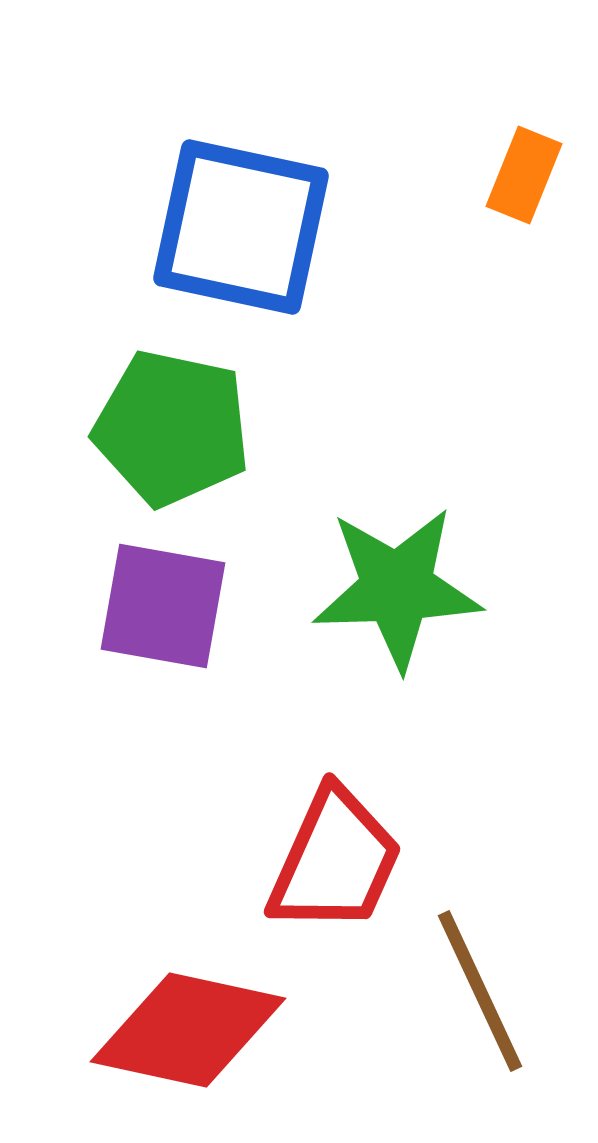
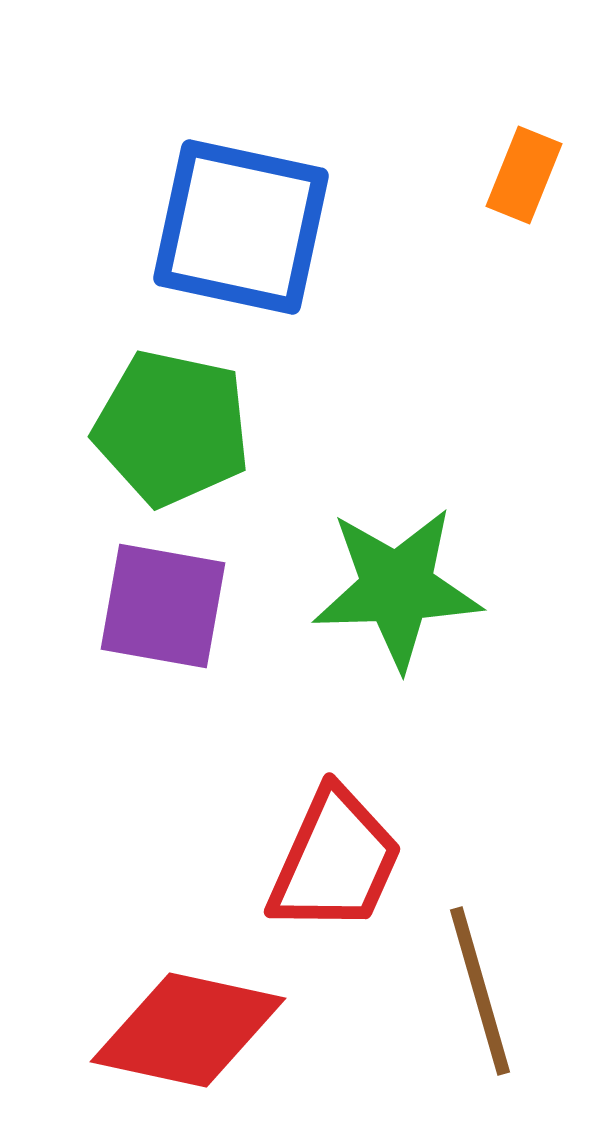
brown line: rotated 9 degrees clockwise
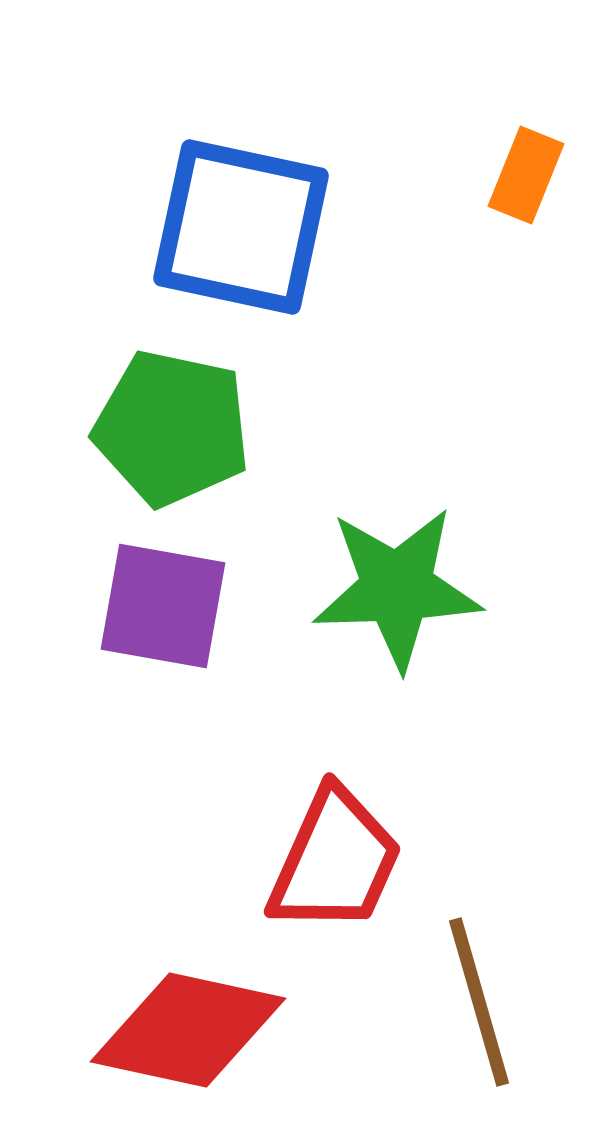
orange rectangle: moved 2 px right
brown line: moved 1 px left, 11 px down
